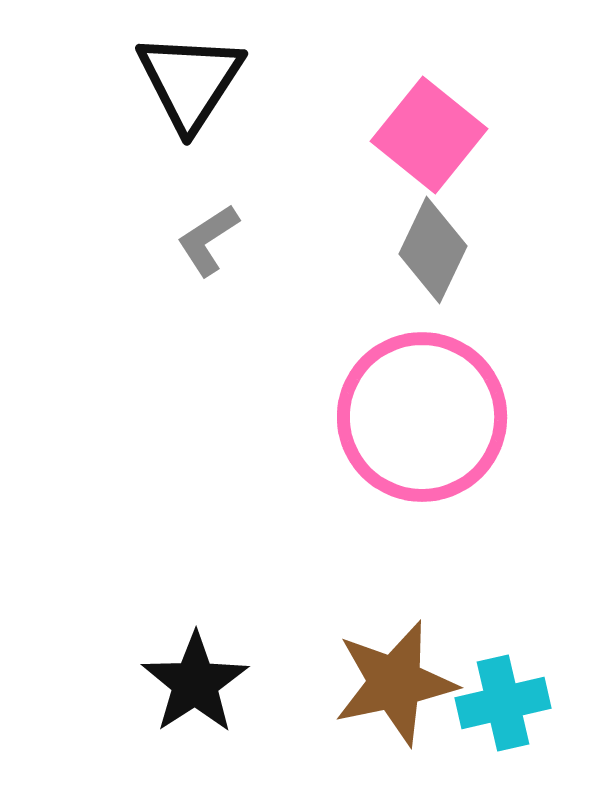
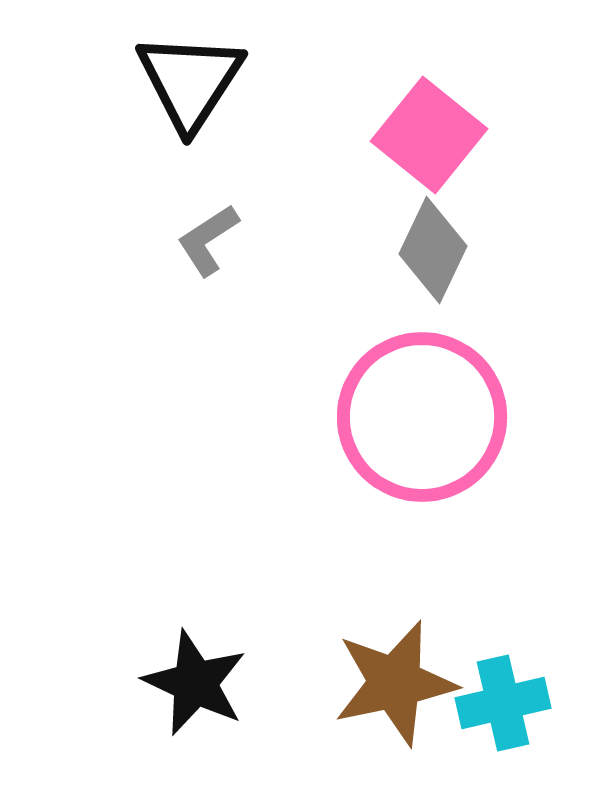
black star: rotated 14 degrees counterclockwise
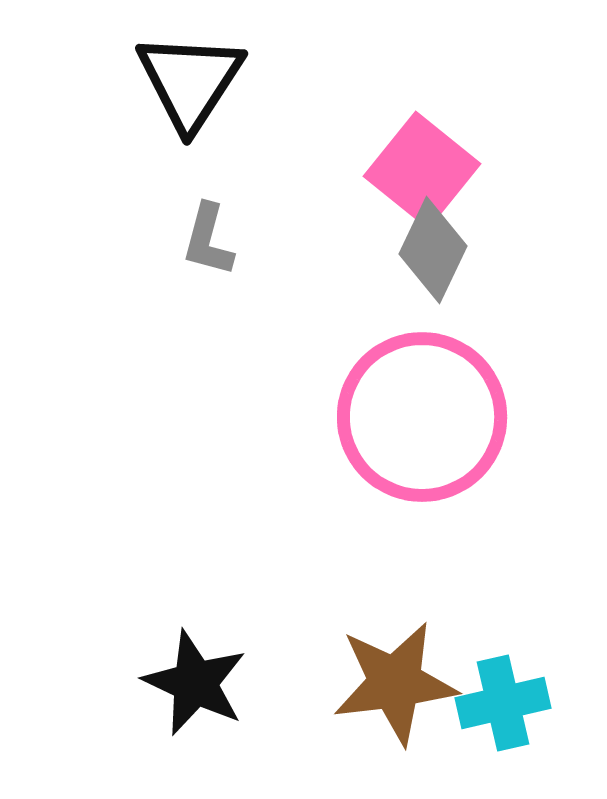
pink square: moved 7 px left, 35 px down
gray L-shape: rotated 42 degrees counterclockwise
brown star: rotated 5 degrees clockwise
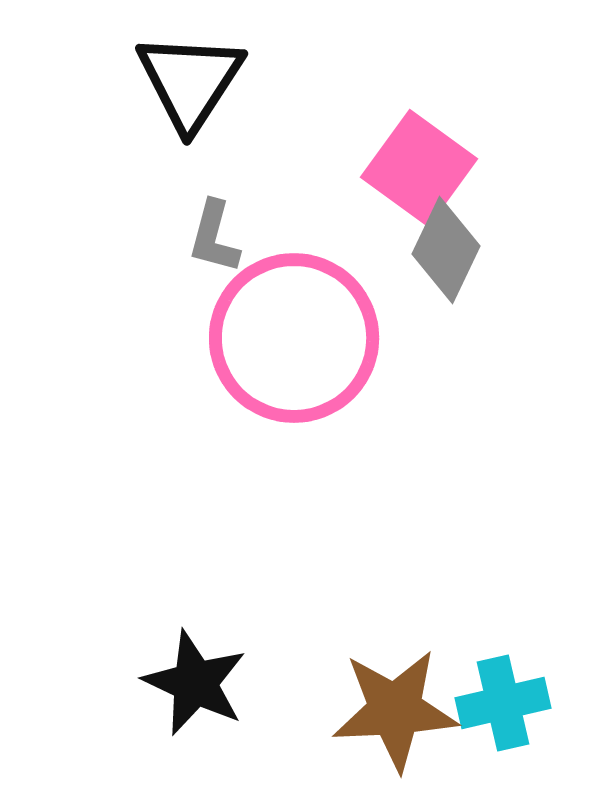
pink square: moved 3 px left, 2 px up; rotated 3 degrees counterclockwise
gray L-shape: moved 6 px right, 3 px up
gray diamond: moved 13 px right
pink circle: moved 128 px left, 79 px up
brown star: moved 27 px down; rotated 4 degrees clockwise
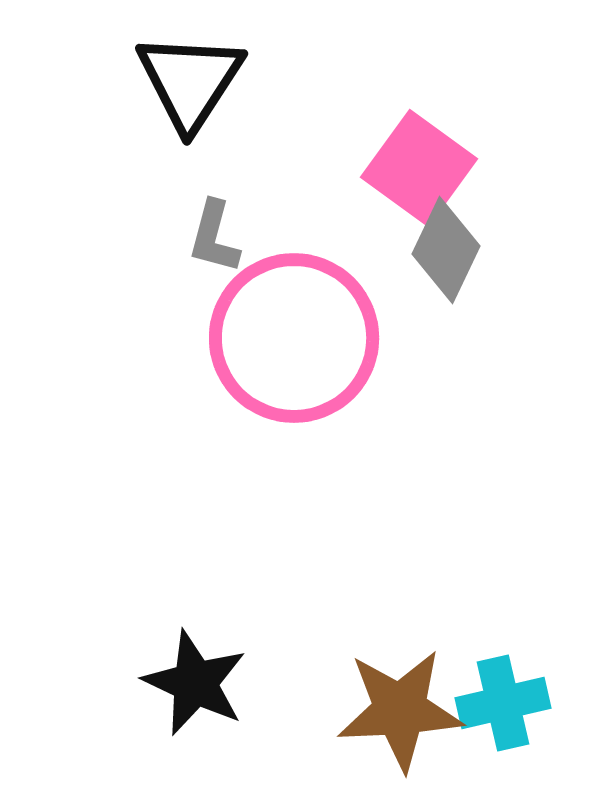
brown star: moved 5 px right
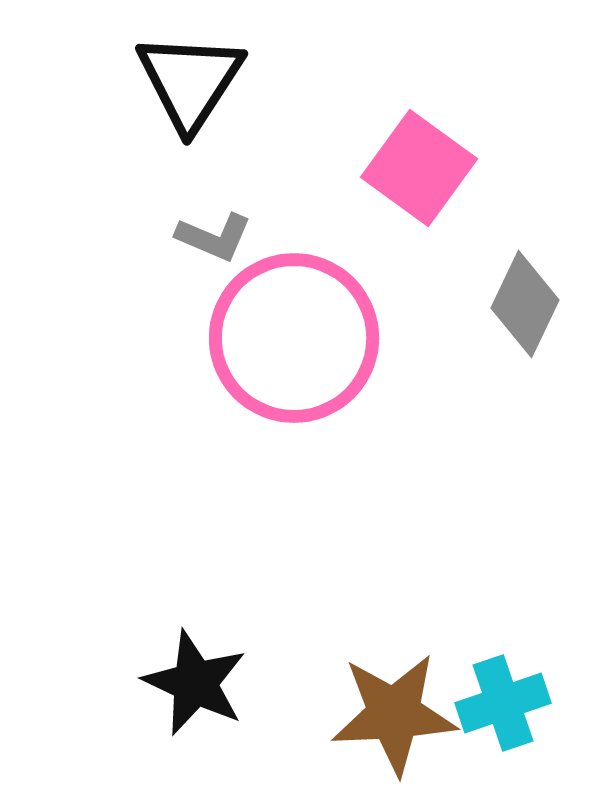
gray L-shape: rotated 82 degrees counterclockwise
gray diamond: moved 79 px right, 54 px down
cyan cross: rotated 6 degrees counterclockwise
brown star: moved 6 px left, 4 px down
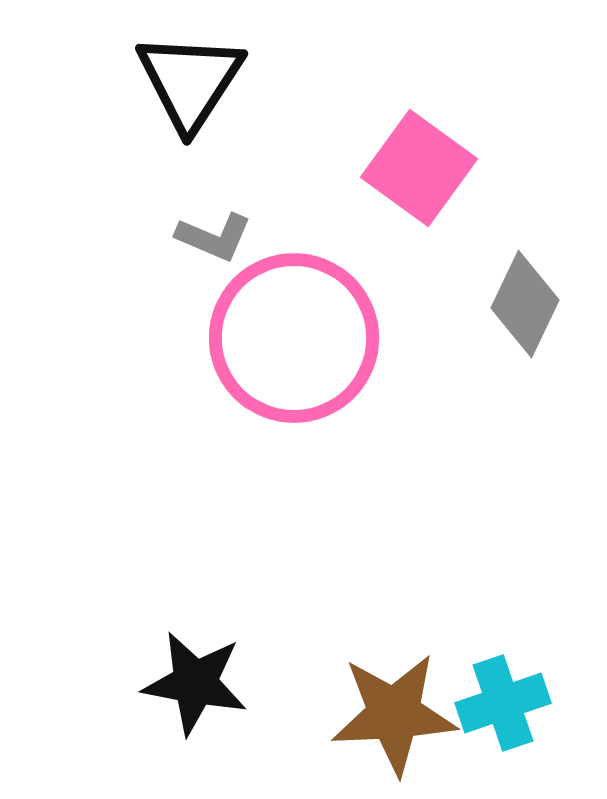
black star: rotated 14 degrees counterclockwise
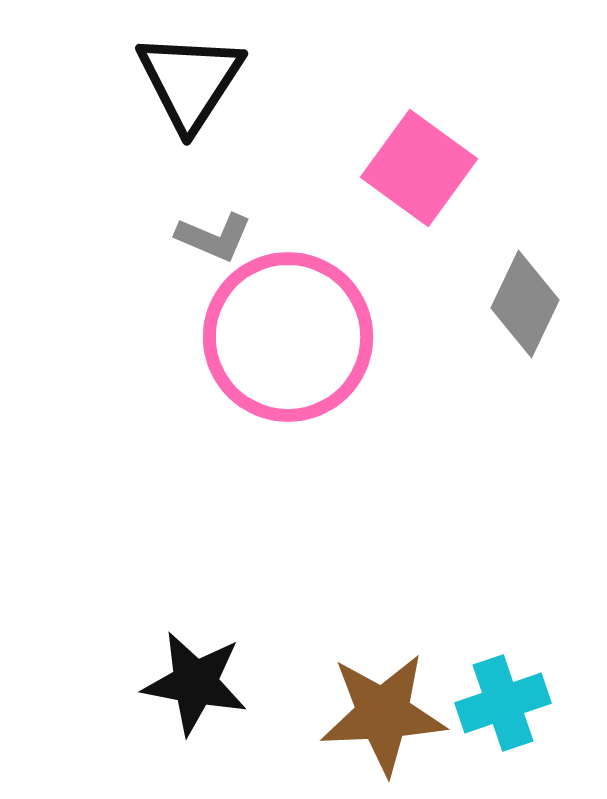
pink circle: moved 6 px left, 1 px up
brown star: moved 11 px left
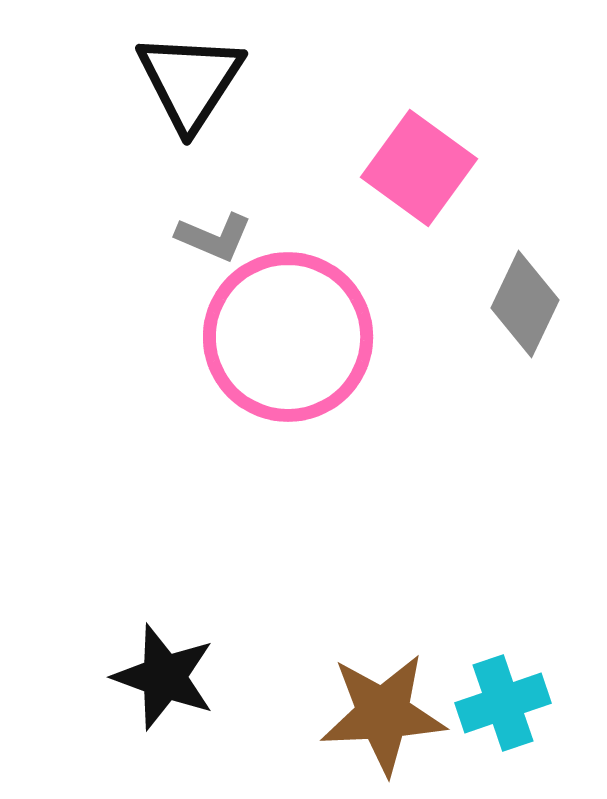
black star: moved 31 px left, 6 px up; rotated 9 degrees clockwise
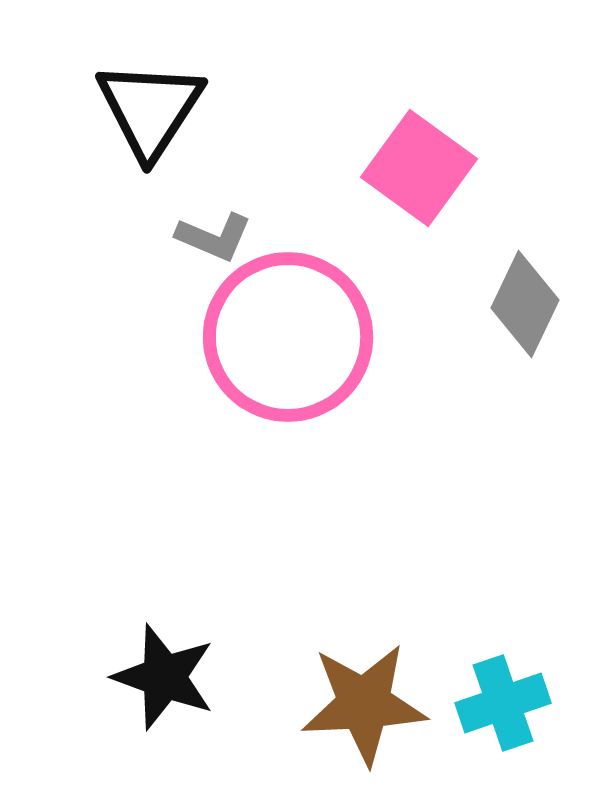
black triangle: moved 40 px left, 28 px down
brown star: moved 19 px left, 10 px up
